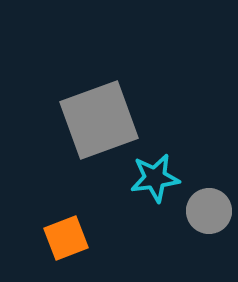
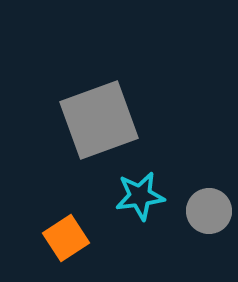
cyan star: moved 15 px left, 18 px down
orange square: rotated 12 degrees counterclockwise
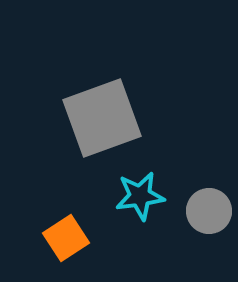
gray square: moved 3 px right, 2 px up
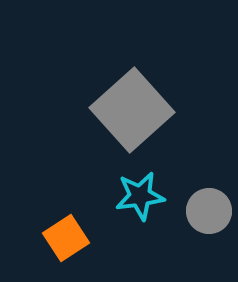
gray square: moved 30 px right, 8 px up; rotated 22 degrees counterclockwise
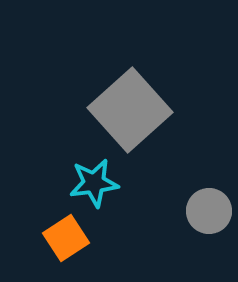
gray square: moved 2 px left
cyan star: moved 46 px left, 13 px up
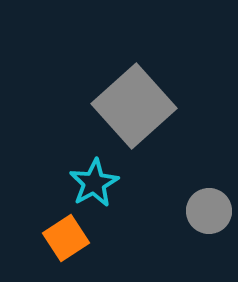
gray square: moved 4 px right, 4 px up
cyan star: rotated 21 degrees counterclockwise
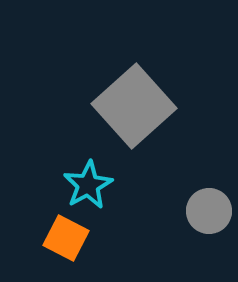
cyan star: moved 6 px left, 2 px down
orange square: rotated 30 degrees counterclockwise
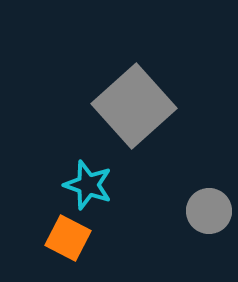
cyan star: rotated 24 degrees counterclockwise
orange square: moved 2 px right
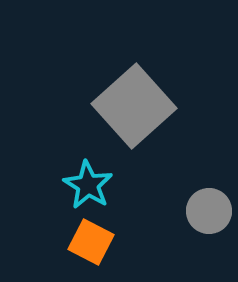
cyan star: rotated 12 degrees clockwise
orange square: moved 23 px right, 4 px down
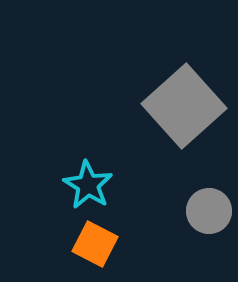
gray square: moved 50 px right
orange square: moved 4 px right, 2 px down
